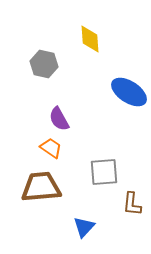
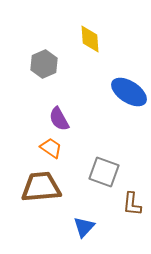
gray hexagon: rotated 24 degrees clockwise
gray square: rotated 24 degrees clockwise
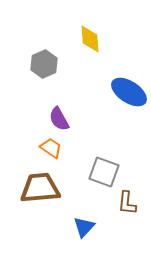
brown trapezoid: moved 1 px left, 1 px down
brown L-shape: moved 5 px left, 1 px up
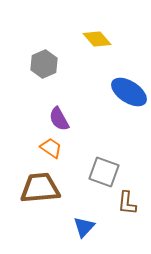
yellow diamond: moved 7 px right; rotated 36 degrees counterclockwise
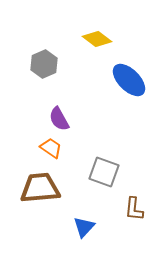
yellow diamond: rotated 12 degrees counterclockwise
blue ellipse: moved 12 px up; rotated 12 degrees clockwise
brown L-shape: moved 7 px right, 6 px down
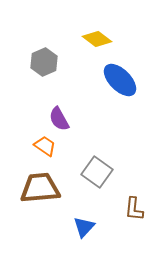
gray hexagon: moved 2 px up
blue ellipse: moved 9 px left
orange trapezoid: moved 6 px left, 2 px up
gray square: moved 7 px left; rotated 16 degrees clockwise
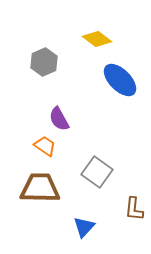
brown trapezoid: rotated 6 degrees clockwise
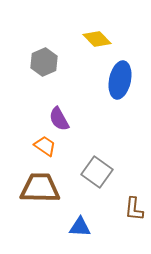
yellow diamond: rotated 8 degrees clockwise
blue ellipse: rotated 57 degrees clockwise
blue triangle: moved 4 px left; rotated 50 degrees clockwise
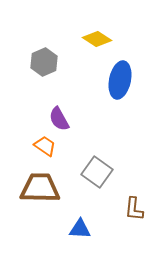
yellow diamond: rotated 12 degrees counterclockwise
blue triangle: moved 2 px down
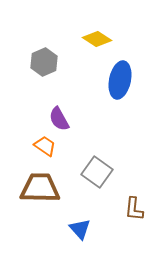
blue triangle: rotated 45 degrees clockwise
